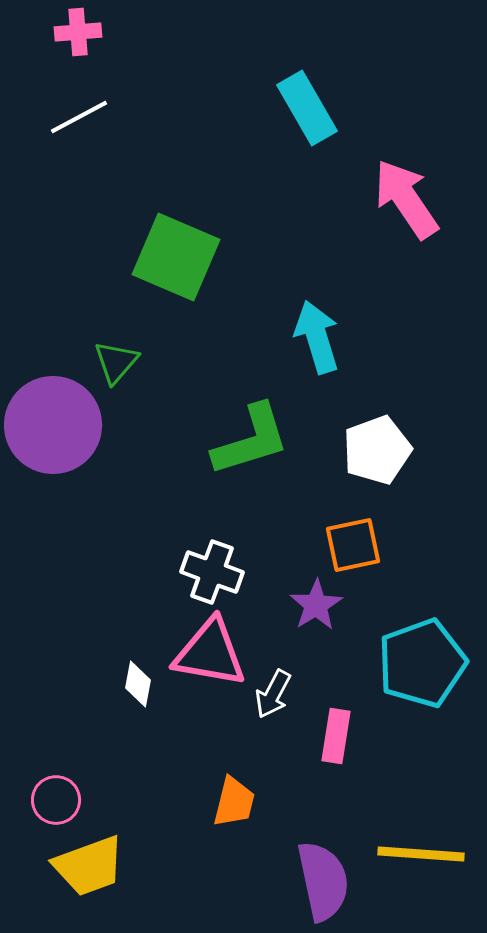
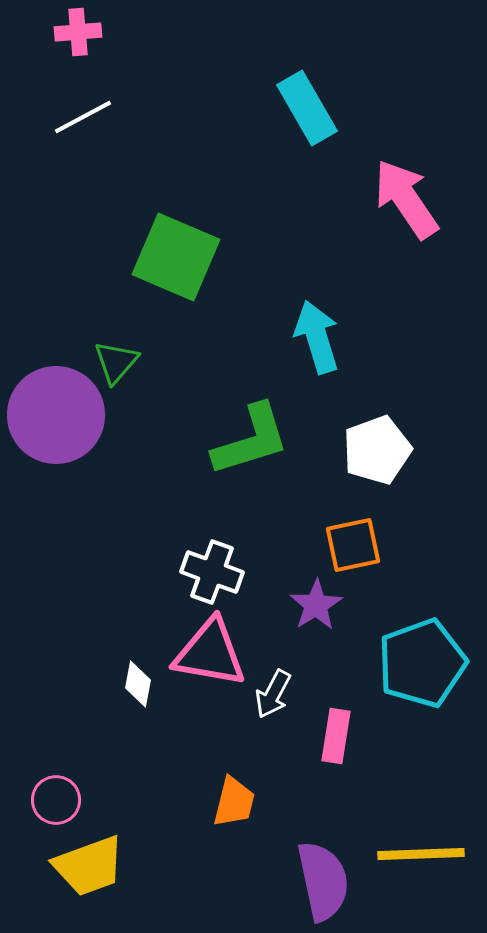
white line: moved 4 px right
purple circle: moved 3 px right, 10 px up
yellow line: rotated 6 degrees counterclockwise
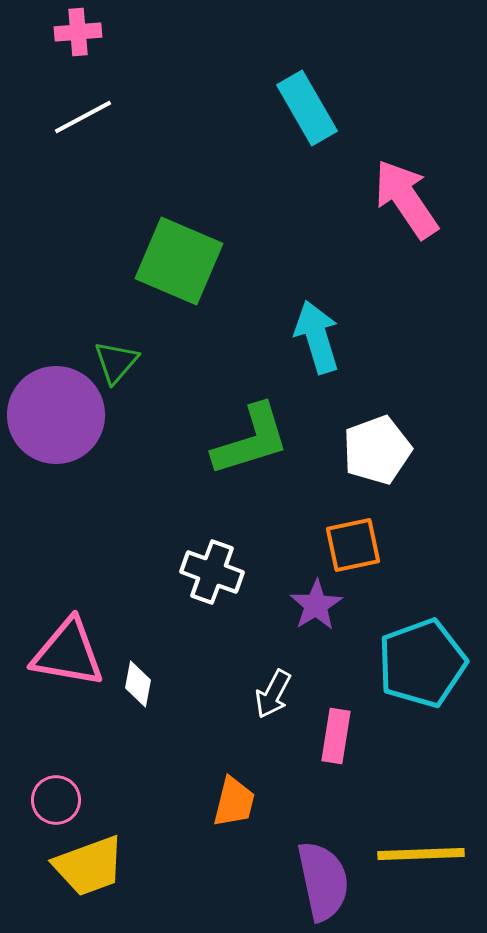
green square: moved 3 px right, 4 px down
pink triangle: moved 142 px left
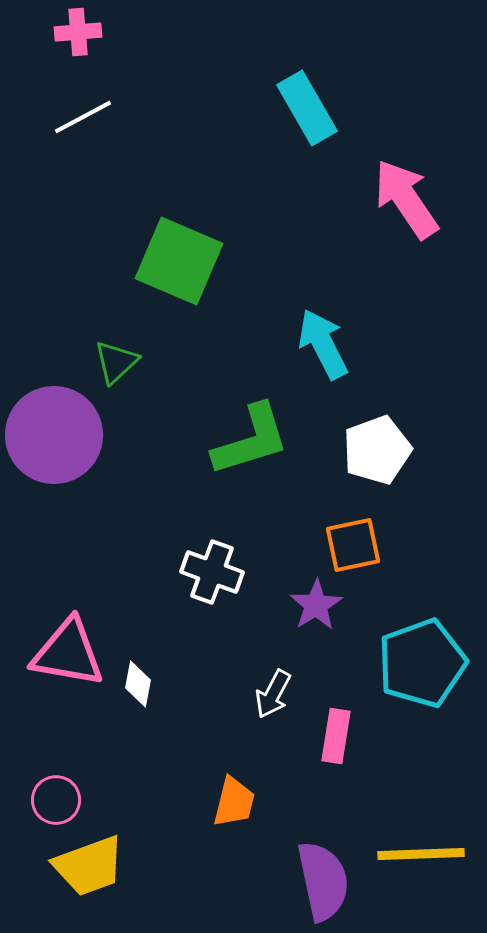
cyan arrow: moved 6 px right, 7 px down; rotated 10 degrees counterclockwise
green triangle: rotated 6 degrees clockwise
purple circle: moved 2 px left, 20 px down
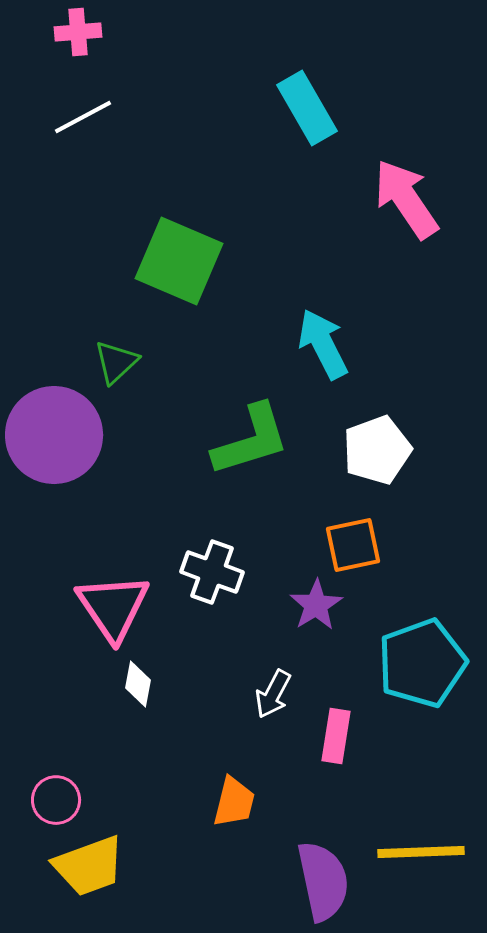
pink triangle: moved 45 px right, 46 px up; rotated 46 degrees clockwise
yellow line: moved 2 px up
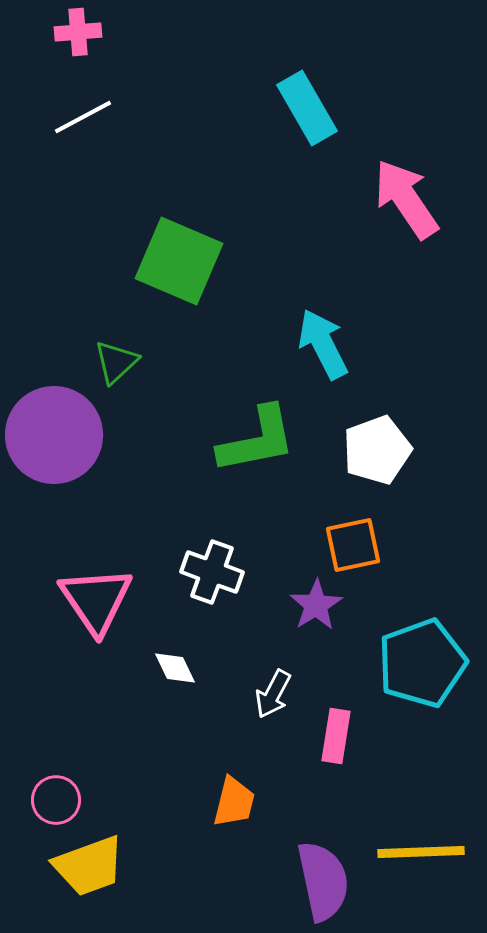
green L-shape: moved 6 px right; rotated 6 degrees clockwise
pink triangle: moved 17 px left, 7 px up
white diamond: moved 37 px right, 16 px up; rotated 36 degrees counterclockwise
